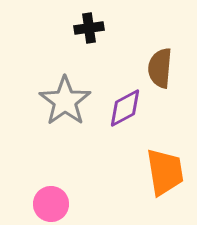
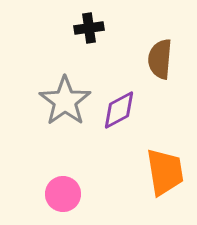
brown semicircle: moved 9 px up
purple diamond: moved 6 px left, 2 px down
pink circle: moved 12 px right, 10 px up
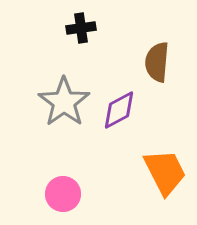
black cross: moved 8 px left
brown semicircle: moved 3 px left, 3 px down
gray star: moved 1 px left, 1 px down
orange trapezoid: rotated 18 degrees counterclockwise
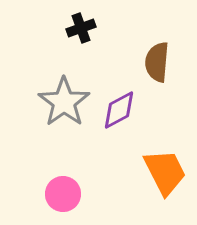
black cross: rotated 12 degrees counterclockwise
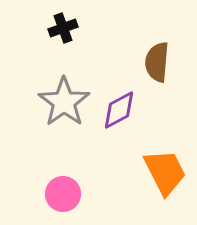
black cross: moved 18 px left
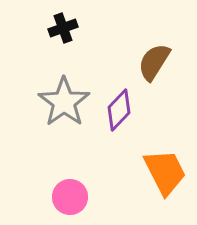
brown semicircle: moved 3 px left; rotated 27 degrees clockwise
purple diamond: rotated 18 degrees counterclockwise
pink circle: moved 7 px right, 3 px down
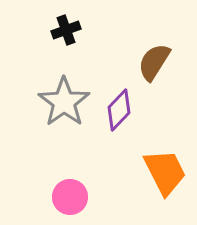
black cross: moved 3 px right, 2 px down
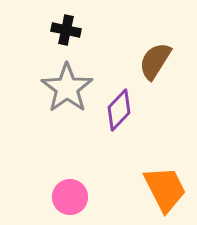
black cross: rotated 32 degrees clockwise
brown semicircle: moved 1 px right, 1 px up
gray star: moved 3 px right, 14 px up
orange trapezoid: moved 17 px down
